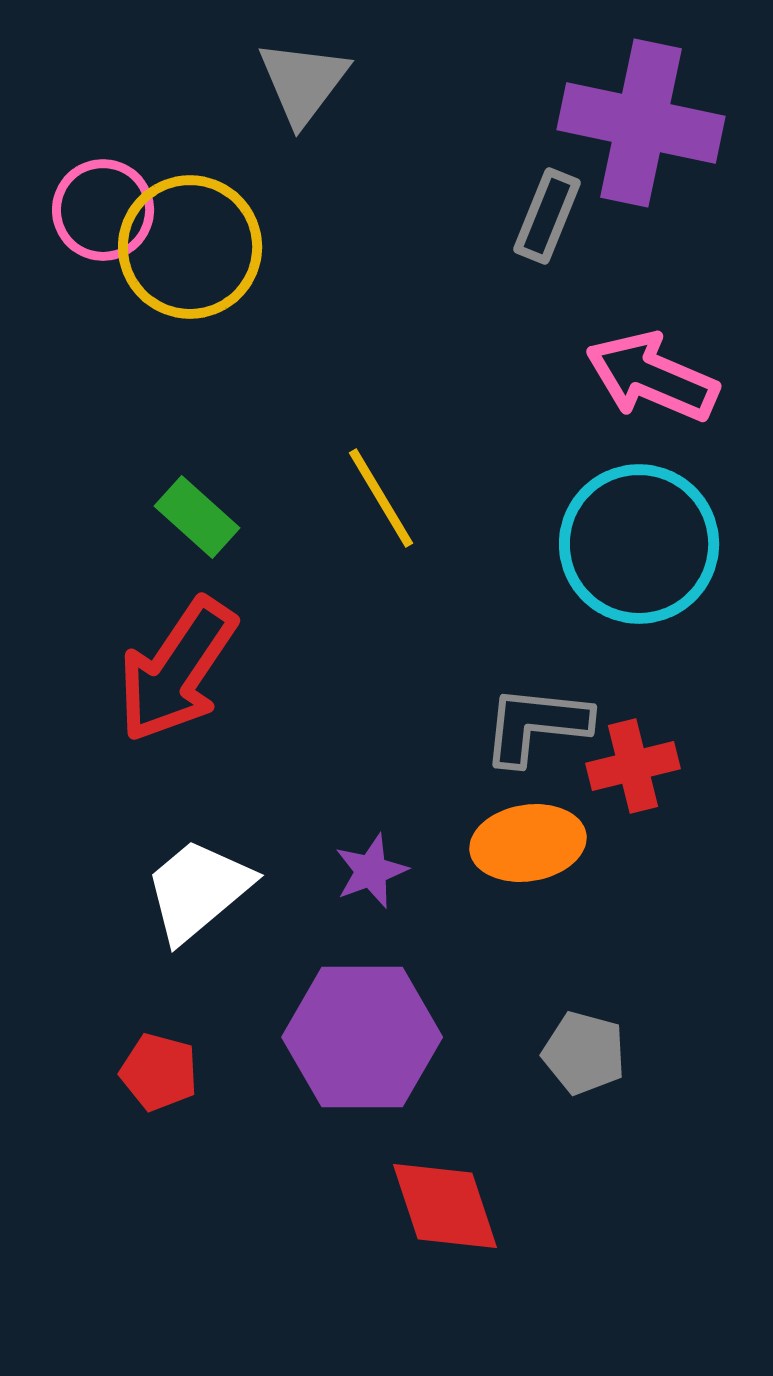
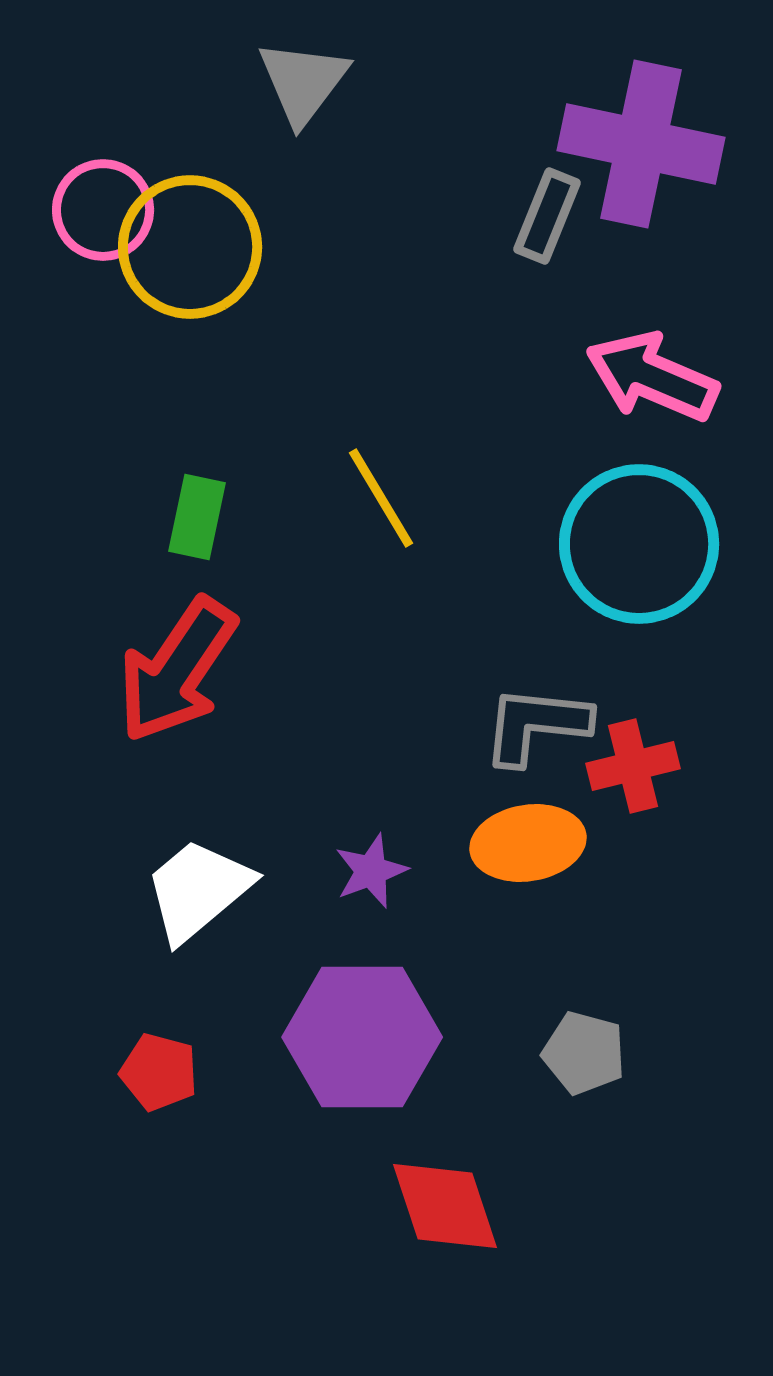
purple cross: moved 21 px down
green rectangle: rotated 60 degrees clockwise
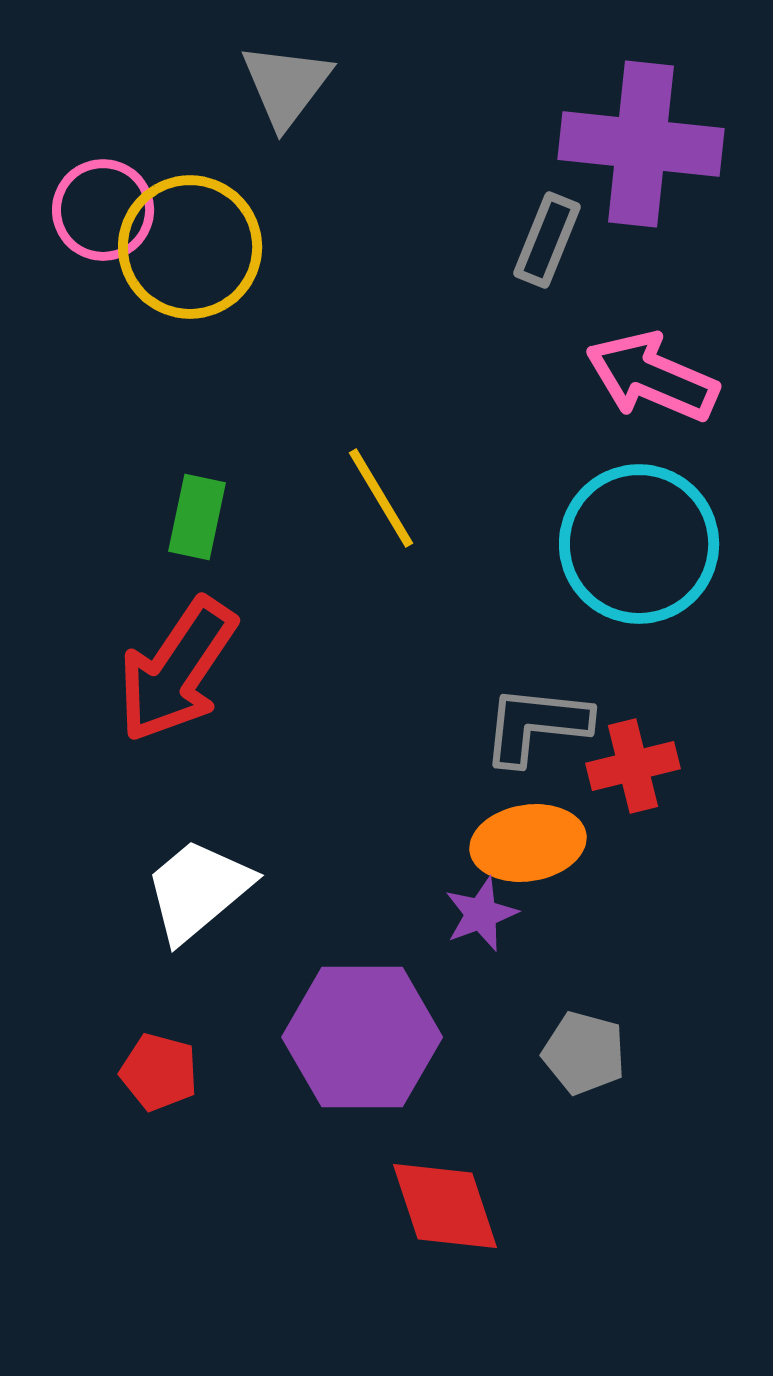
gray triangle: moved 17 px left, 3 px down
purple cross: rotated 6 degrees counterclockwise
gray rectangle: moved 24 px down
purple star: moved 110 px right, 43 px down
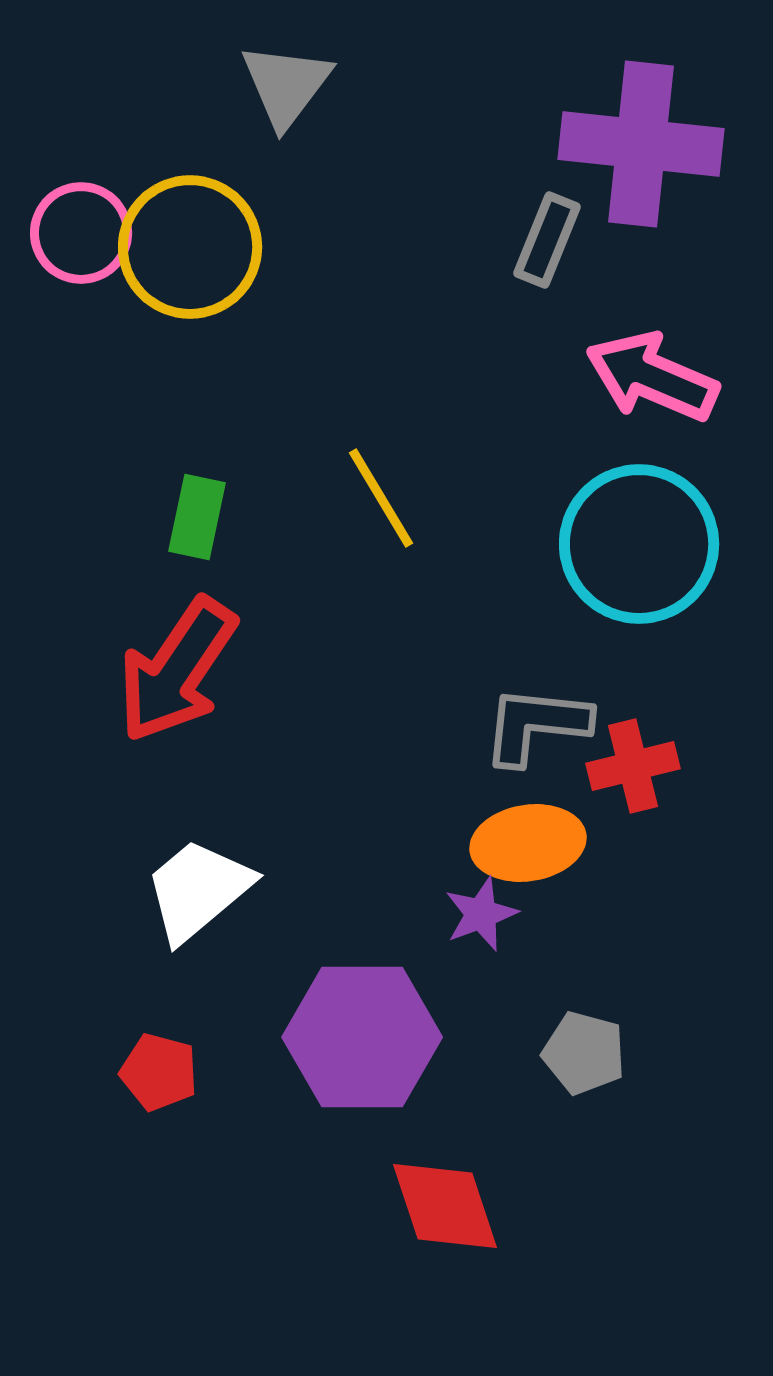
pink circle: moved 22 px left, 23 px down
